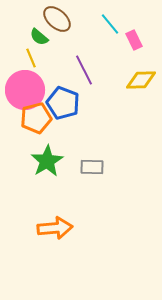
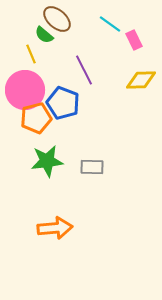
cyan line: rotated 15 degrees counterclockwise
green semicircle: moved 5 px right, 2 px up
yellow line: moved 4 px up
green star: rotated 24 degrees clockwise
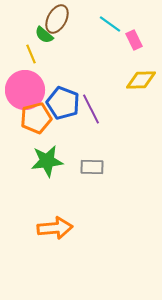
brown ellipse: rotated 76 degrees clockwise
purple line: moved 7 px right, 39 px down
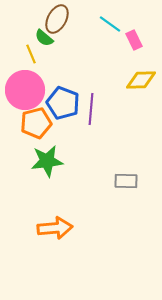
green semicircle: moved 3 px down
purple line: rotated 32 degrees clockwise
orange pentagon: moved 5 px down
gray rectangle: moved 34 px right, 14 px down
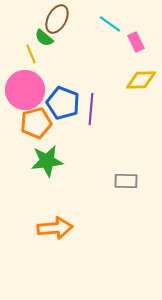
pink rectangle: moved 2 px right, 2 px down
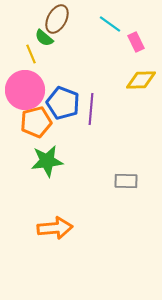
orange pentagon: moved 1 px up
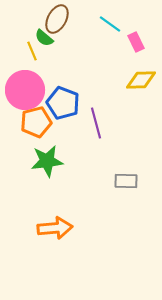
yellow line: moved 1 px right, 3 px up
purple line: moved 5 px right, 14 px down; rotated 20 degrees counterclockwise
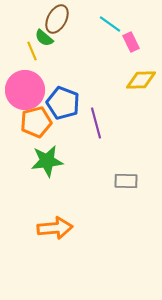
pink rectangle: moved 5 px left
